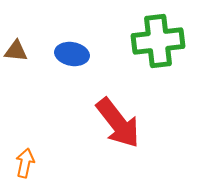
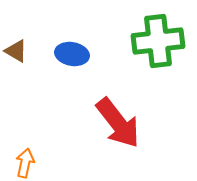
brown triangle: rotated 25 degrees clockwise
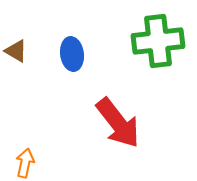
blue ellipse: rotated 72 degrees clockwise
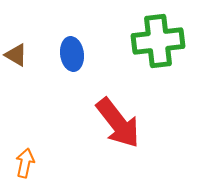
brown triangle: moved 4 px down
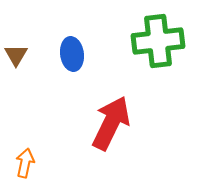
brown triangle: rotated 30 degrees clockwise
red arrow: moved 7 px left; rotated 116 degrees counterclockwise
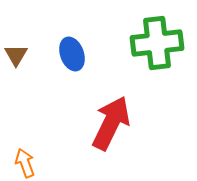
green cross: moved 1 px left, 2 px down
blue ellipse: rotated 12 degrees counterclockwise
orange arrow: rotated 32 degrees counterclockwise
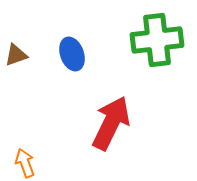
green cross: moved 3 px up
brown triangle: rotated 40 degrees clockwise
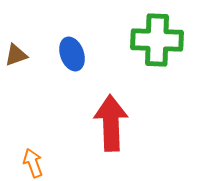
green cross: rotated 9 degrees clockwise
red arrow: rotated 28 degrees counterclockwise
orange arrow: moved 8 px right
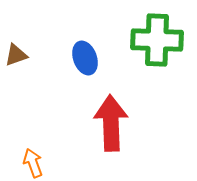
blue ellipse: moved 13 px right, 4 px down
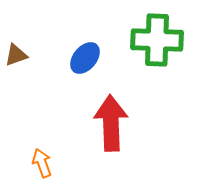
blue ellipse: rotated 60 degrees clockwise
orange arrow: moved 9 px right
